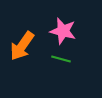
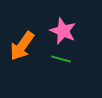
pink star: rotated 8 degrees clockwise
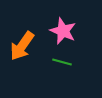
green line: moved 1 px right, 3 px down
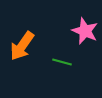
pink star: moved 22 px right
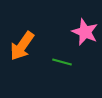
pink star: moved 1 px down
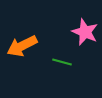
orange arrow: rotated 28 degrees clockwise
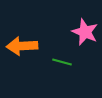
orange arrow: rotated 24 degrees clockwise
